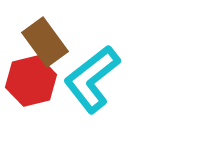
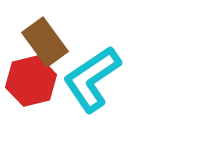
cyan L-shape: rotated 4 degrees clockwise
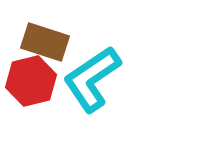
brown rectangle: rotated 36 degrees counterclockwise
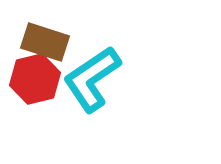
red hexagon: moved 4 px right, 2 px up
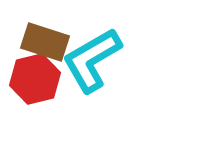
cyan L-shape: moved 19 px up; rotated 4 degrees clockwise
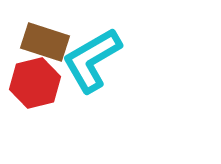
red hexagon: moved 4 px down
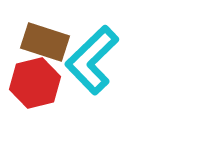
cyan L-shape: rotated 14 degrees counterclockwise
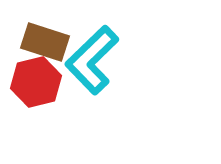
red hexagon: moved 1 px right, 1 px up
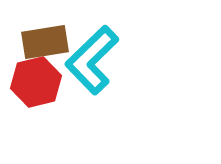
brown rectangle: rotated 27 degrees counterclockwise
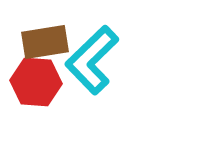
red hexagon: rotated 18 degrees clockwise
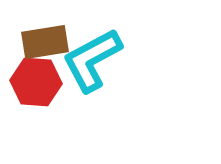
cyan L-shape: rotated 16 degrees clockwise
